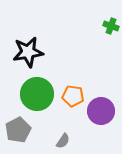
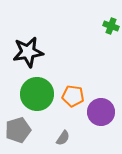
purple circle: moved 1 px down
gray pentagon: rotated 10 degrees clockwise
gray semicircle: moved 3 px up
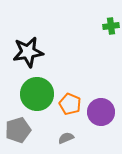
green cross: rotated 28 degrees counterclockwise
orange pentagon: moved 3 px left, 8 px down; rotated 15 degrees clockwise
gray semicircle: moved 3 px right; rotated 147 degrees counterclockwise
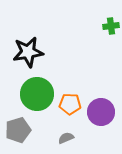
orange pentagon: rotated 20 degrees counterclockwise
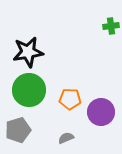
green circle: moved 8 px left, 4 px up
orange pentagon: moved 5 px up
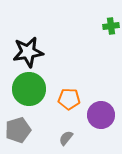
green circle: moved 1 px up
orange pentagon: moved 1 px left
purple circle: moved 3 px down
gray semicircle: rotated 28 degrees counterclockwise
